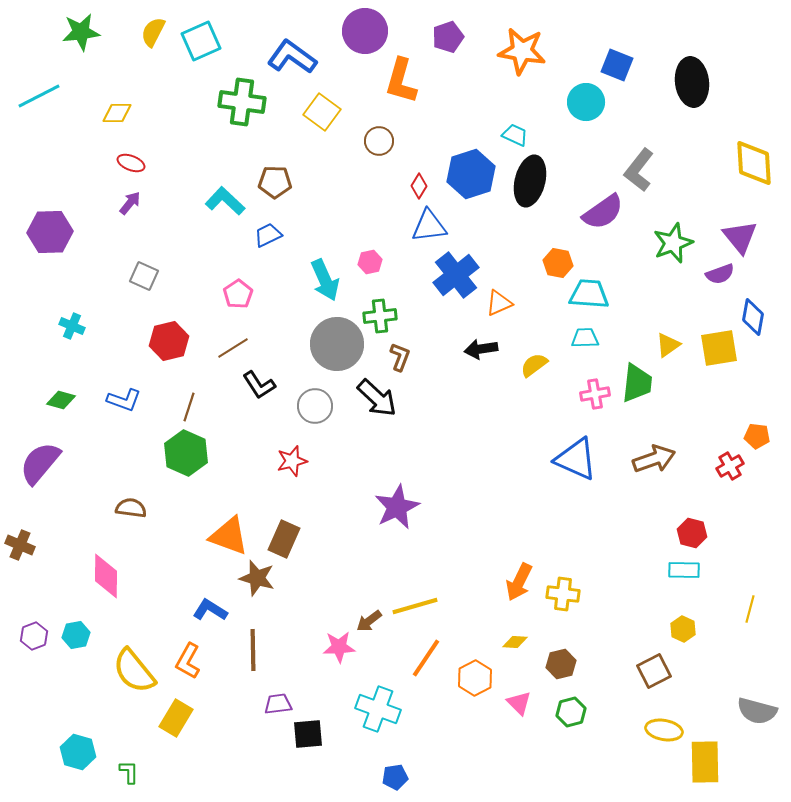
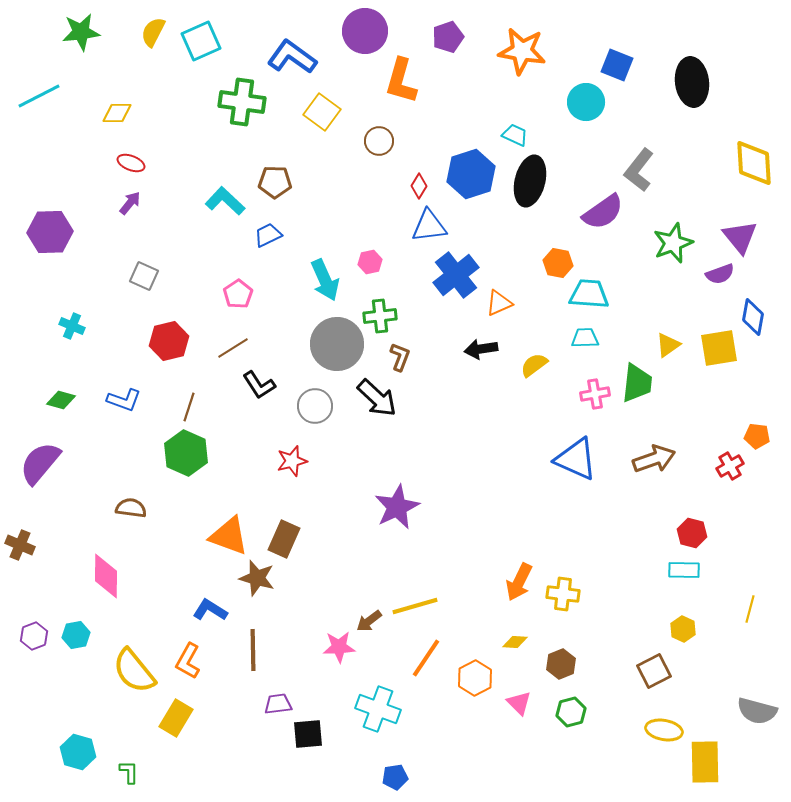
brown hexagon at (561, 664): rotated 8 degrees counterclockwise
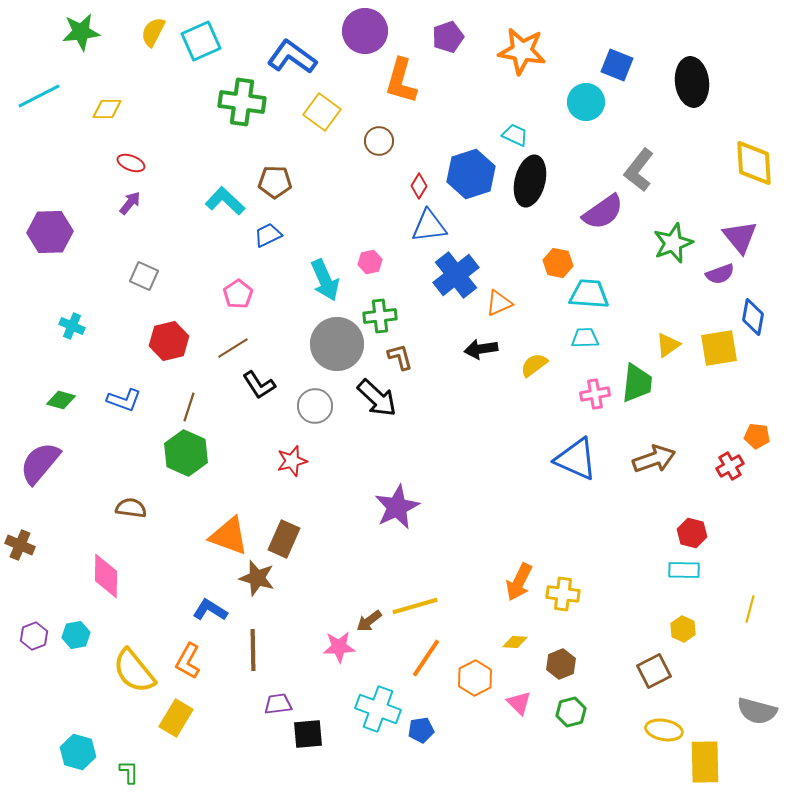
yellow diamond at (117, 113): moved 10 px left, 4 px up
brown L-shape at (400, 357): rotated 36 degrees counterclockwise
blue pentagon at (395, 777): moved 26 px right, 47 px up
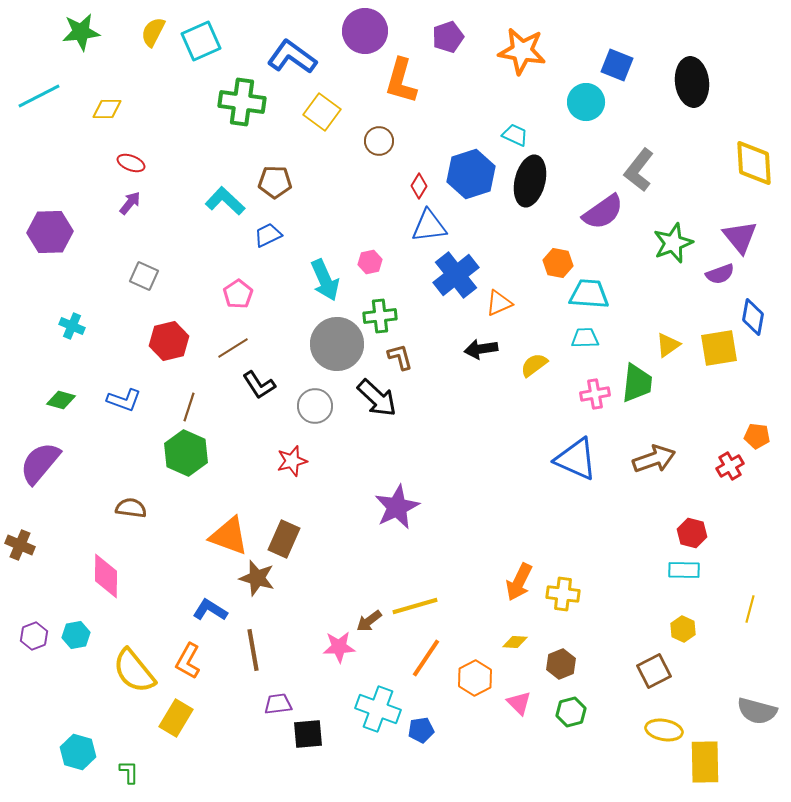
brown line at (253, 650): rotated 9 degrees counterclockwise
